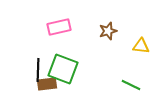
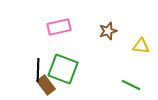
brown rectangle: moved 1 px left, 1 px down; rotated 60 degrees clockwise
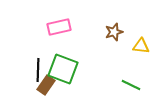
brown star: moved 6 px right, 1 px down
brown rectangle: rotated 72 degrees clockwise
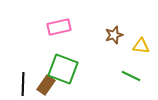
brown star: moved 3 px down
black line: moved 15 px left, 14 px down
green line: moved 9 px up
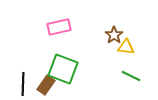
brown star: rotated 18 degrees counterclockwise
yellow triangle: moved 15 px left, 1 px down
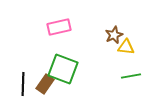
brown star: rotated 12 degrees clockwise
green line: rotated 36 degrees counterclockwise
brown rectangle: moved 1 px left, 1 px up
